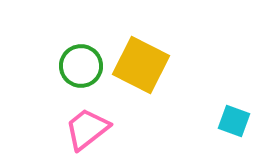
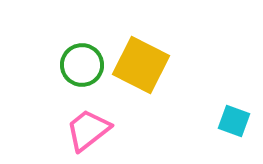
green circle: moved 1 px right, 1 px up
pink trapezoid: moved 1 px right, 1 px down
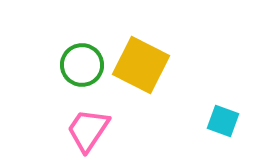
cyan square: moved 11 px left
pink trapezoid: rotated 18 degrees counterclockwise
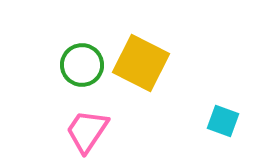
yellow square: moved 2 px up
pink trapezoid: moved 1 px left, 1 px down
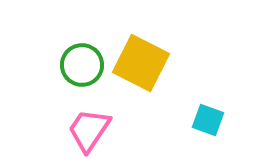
cyan square: moved 15 px left, 1 px up
pink trapezoid: moved 2 px right, 1 px up
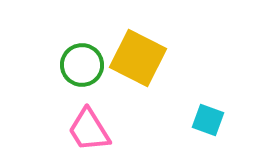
yellow square: moved 3 px left, 5 px up
pink trapezoid: rotated 66 degrees counterclockwise
